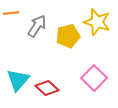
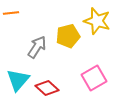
yellow star: moved 1 px up
gray arrow: moved 21 px down
pink square: rotated 15 degrees clockwise
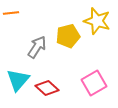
pink square: moved 5 px down
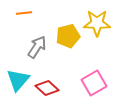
orange line: moved 13 px right
yellow star: moved 2 px down; rotated 16 degrees counterclockwise
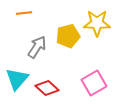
cyan triangle: moved 1 px left, 1 px up
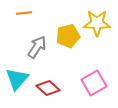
red diamond: moved 1 px right
